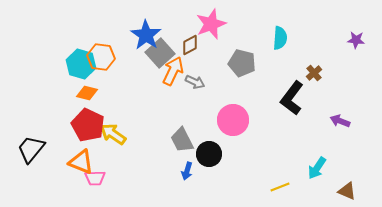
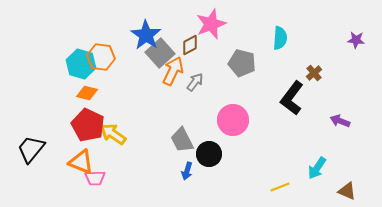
gray arrow: rotated 78 degrees counterclockwise
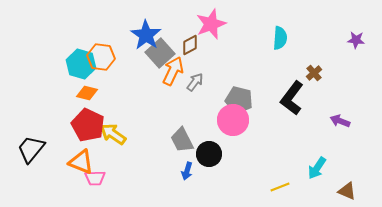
gray pentagon: moved 3 px left, 37 px down
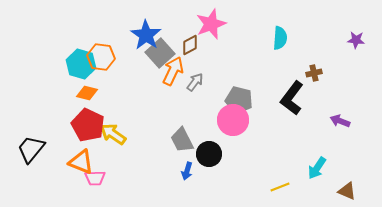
brown cross: rotated 28 degrees clockwise
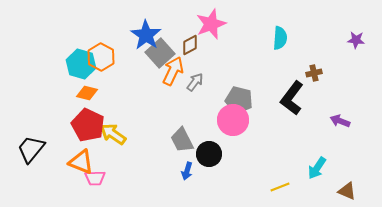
orange hexagon: rotated 20 degrees clockwise
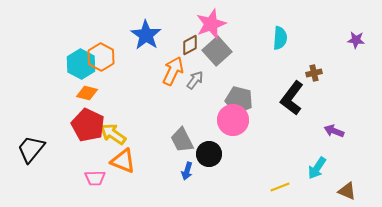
gray square: moved 57 px right, 2 px up
cyan hexagon: rotated 12 degrees clockwise
gray arrow: moved 2 px up
purple arrow: moved 6 px left, 10 px down
orange triangle: moved 42 px right, 1 px up
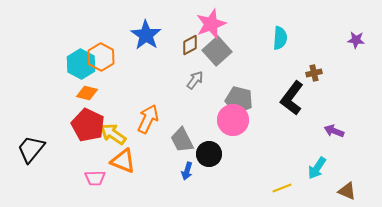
orange arrow: moved 25 px left, 48 px down
yellow line: moved 2 px right, 1 px down
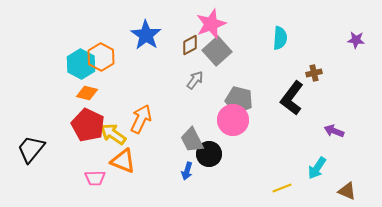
orange arrow: moved 7 px left
gray trapezoid: moved 10 px right
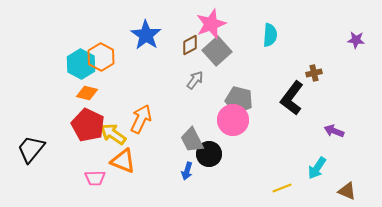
cyan semicircle: moved 10 px left, 3 px up
